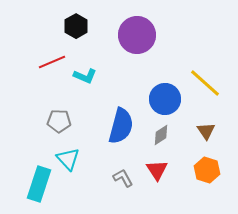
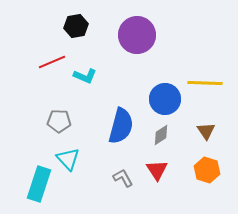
black hexagon: rotated 20 degrees clockwise
yellow line: rotated 40 degrees counterclockwise
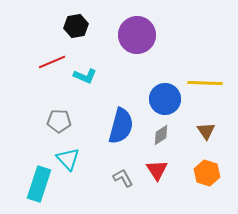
orange hexagon: moved 3 px down
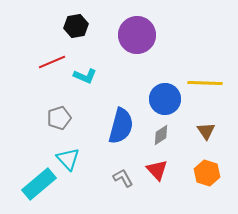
gray pentagon: moved 3 px up; rotated 20 degrees counterclockwise
red triangle: rotated 10 degrees counterclockwise
cyan rectangle: rotated 32 degrees clockwise
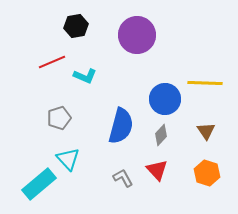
gray diamond: rotated 15 degrees counterclockwise
